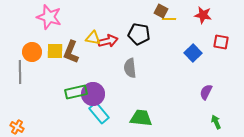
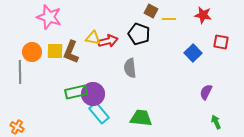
brown square: moved 10 px left
black pentagon: rotated 10 degrees clockwise
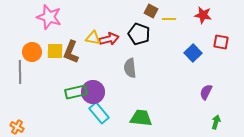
red arrow: moved 1 px right, 2 px up
purple circle: moved 2 px up
green arrow: rotated 40 degrees clockwise
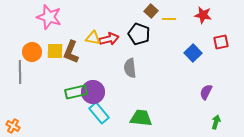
brown square: rotated 16 degrees clockwise
red square: rotated 21 degrees counterclockwise
orange cross: moved 4 px left, 1 px up
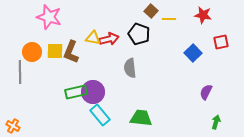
cyan rectangle: moved 1 px right, 2 px down
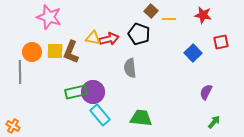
green arrow: moved 2 px left; rotated 24 degrees clockwise
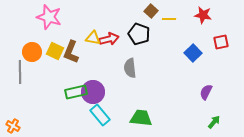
yellow square: rotated 24 degrees clockwise
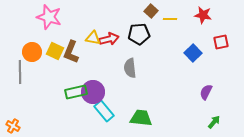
yellow line: moved 1 px right
black pentagon: rotated 25 degrees counterclockwise
cyan rectangle: moved 4 px right, 4 px up
